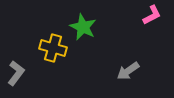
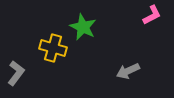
gray arrow: rotated 10 degrees clockwise
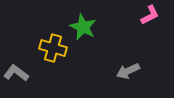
pink L-shape: moved 2 px left
gray L-shape: rotated 90 degrees counterclockwise
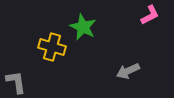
yellow cross: moved 1 px left, 1 px up
gray L-shape: moved 9 px down; rotated 45 degrees clockwise
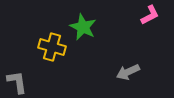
gray arrow: moved 1 px down
gray L-shape: moved 1 px right
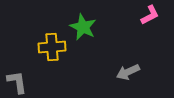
yellow cross: rotated 20 degrees counterclockwise
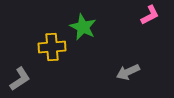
gray L-shape: moved 3 px right, 3 px up; rotated 65 degrees clockwise
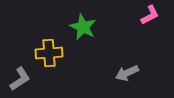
yellow cross: moved 3 px left, 6 px down
gray arrow: moved 1 px left, 1 px down
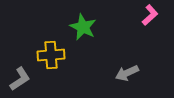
pink L-shape: rotated 15 degrees counterclockwise
yellow cross: moved 2 px right, 2 px down
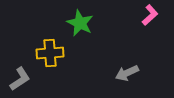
green star: moved 3 px left, 4 px up
yellow cross: moved 1 px left, 2 px up
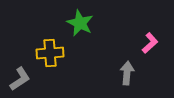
pink L-shape: moved 28 px down
gray arrow: rotated 120 degrees clockwise
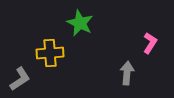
pink L-shape: rotated 15 degrees counterclockwise
